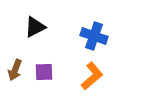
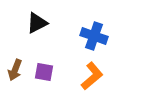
black triangle: moved 2 px right, 4 px up
purple square: rotated 12 degrees clockwise
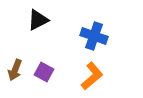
black triangle: moved 1 px right, 3 px up
purple square: rotated 18 degrees clockwise
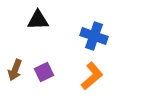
black triangle: rotated 25 degrees clockwise
purple square: rotated 36 degrees clockwise
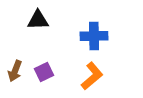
blue cross: rotated 20 degrees counterclockwise
brown arrow: moved 1 px down
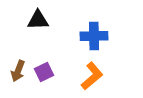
brown arrow: moved 3 px right
